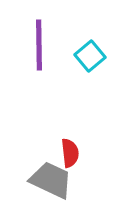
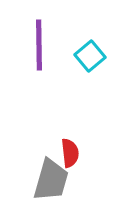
gray trapezoid: rotated 81 degrees clockwise
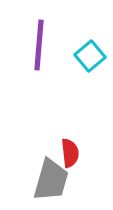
purple line: rotated 6 degrees clockwise
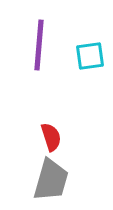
cyan square: rotated 32 degrees clockwise
red semicircle: moved 19 px left, 16 px up; rotated 12 degrees counterclockwise
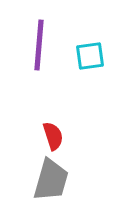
red semicircle: moved 2 px right, 1 px up
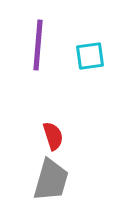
purple line: moved 1 px left
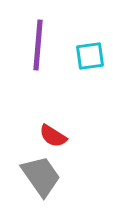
red semicircle: rotated 140 degrees clockwise
gray trapezoid: moved 10 px left, 4 px up; rotated 51 degrees counterclockwise
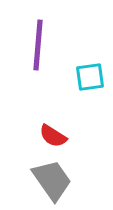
cyan square: moved 21 px down
gray trapezoid: moved 11 px right, 4 px down
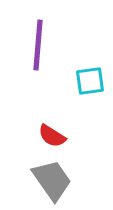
cyan square: moved 4 px down
red semicircle: moved 1 px left
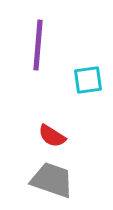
cyan square: moved 2 px left, 1 px up
gray trapezoid: rotated 36 degrees counterclockwise
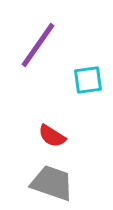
purple line: rotated 30 degrees clockwise
gray trapezoid: moved 3 px down
